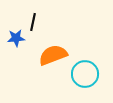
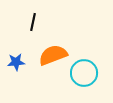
blue star: moved 24 px down
cyan circle: moved 1 px left, 1 px up
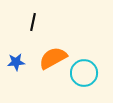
orange semicircle: moved 3 px down; rotated 8 degrees counterclockwise
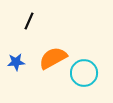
black line: moved 4 px left, 1 px up; rotated 12 degrees clockwise
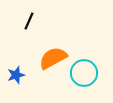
blue star: moved 13 px down; rotated 12 degrees counterclockwise
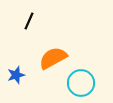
cyan circle: moved 3 px left, 10 px down
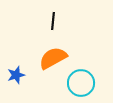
black line: moved 24 px right; rotated 18 degrees counterclockwise
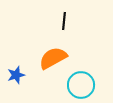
black line: moved 11 px right
cyan circle: moved 2 px down
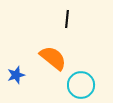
black line: moved 3 px right, 2 px up
orange semicircle: rotated 68 degrees clockwise
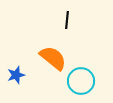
black line: moved 1 px down
cyan circle: moved 4 px up
